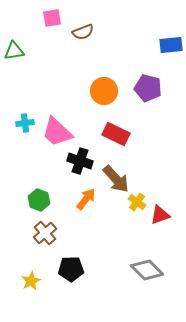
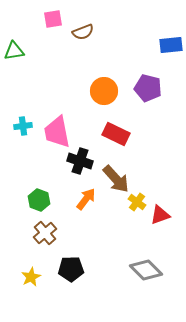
pink square: moved 1 px right, 1 px down
cyan cross: moved 2 px left, 3 px down
pink trapezoid: rotated 36 degrees clockwise
gray diamond: moved 1 px left
yellow star: moved 4 px up
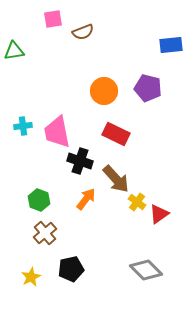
red triangle: moved 1 px left, 1 px up; rotated 15 degrees counterclockwise
black pentagon: rotated 10 degrees counterclockwise
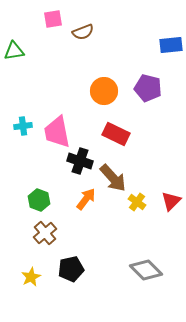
brown arrow: moved 3 px left, 1 px up
red triangle: moved 12 px right, 13 px up; rotated 10 degrees counterclockwise
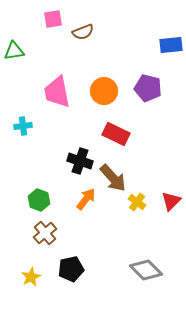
pink trapezoid: moved 40 px up
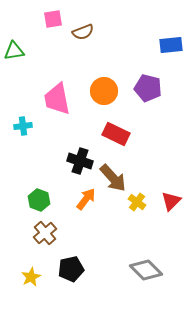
pink trapezoid: moved 7 px down
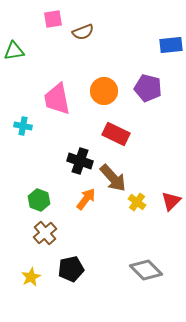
cyan cross: rotated 18 degrees clockwise
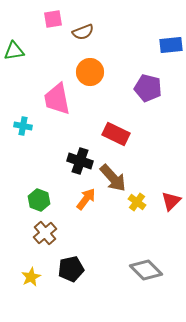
orange circle: moved 14 px left, 19 px up
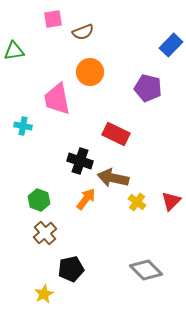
blue rectangle: rotated 40 degrees counterclockwise
brown arrow: rotated 144 degrees clockwise
yellow star: moved 13 px right, 17 px down
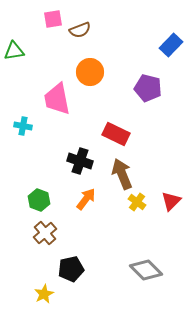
brown semicircle: moved 3 px left, 2 px up
brown arrow: moved 9 px right, 4 px up; rotated 56 degrees clockwise
